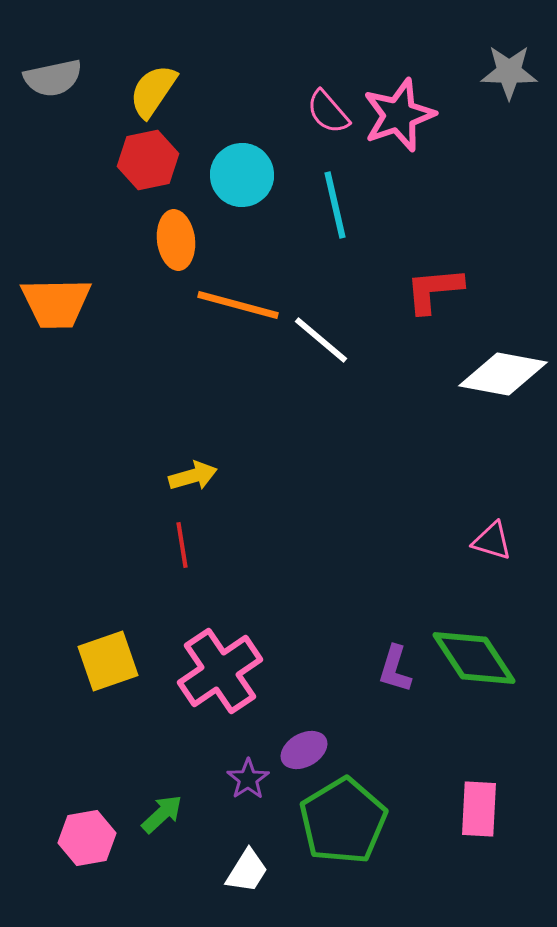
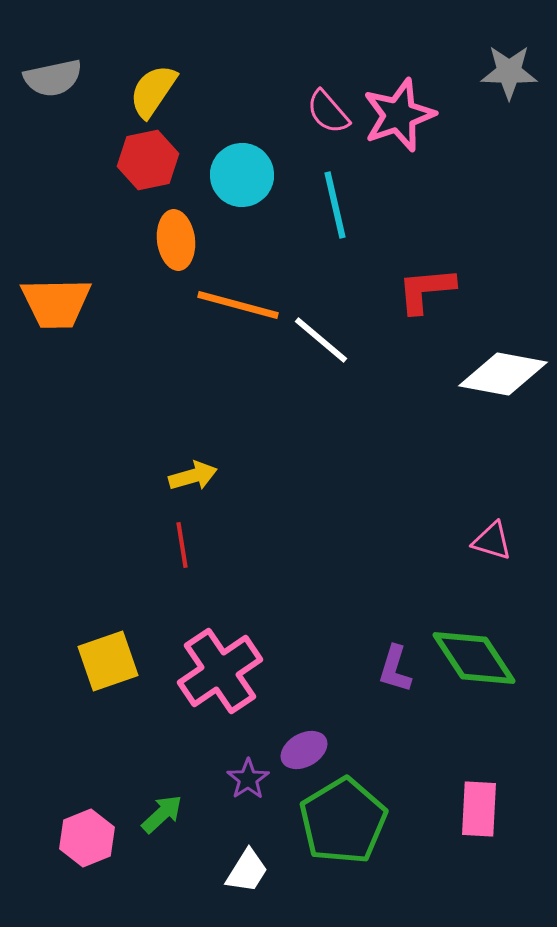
red L-shape: moved 8 px left
pink hexagon: rotated 12 degrees counterclockwise
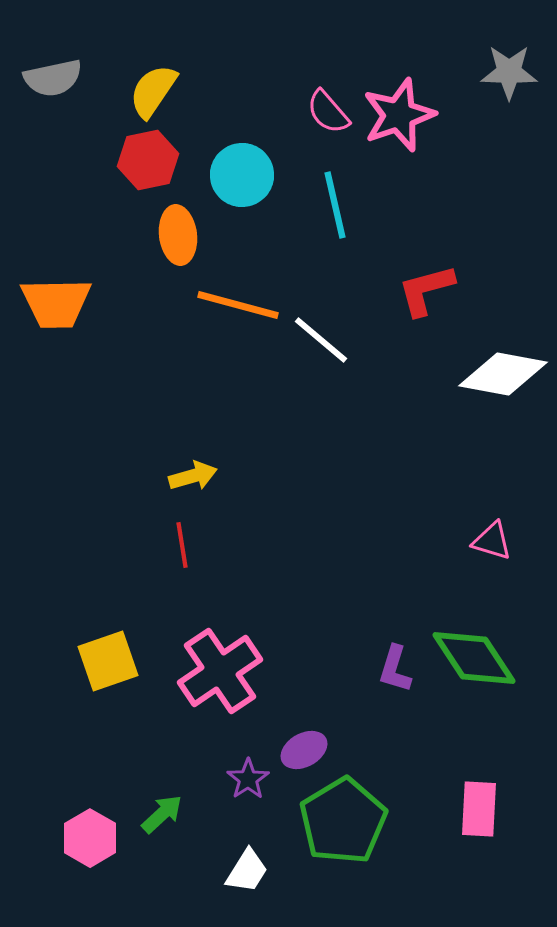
orange ellipse: moved 2 px right, 5 px up
red L-shape: rotated 10 degrees counterclockwise
pink hexagon: moved 3 px right; rotated 8 degrees counterclockwise
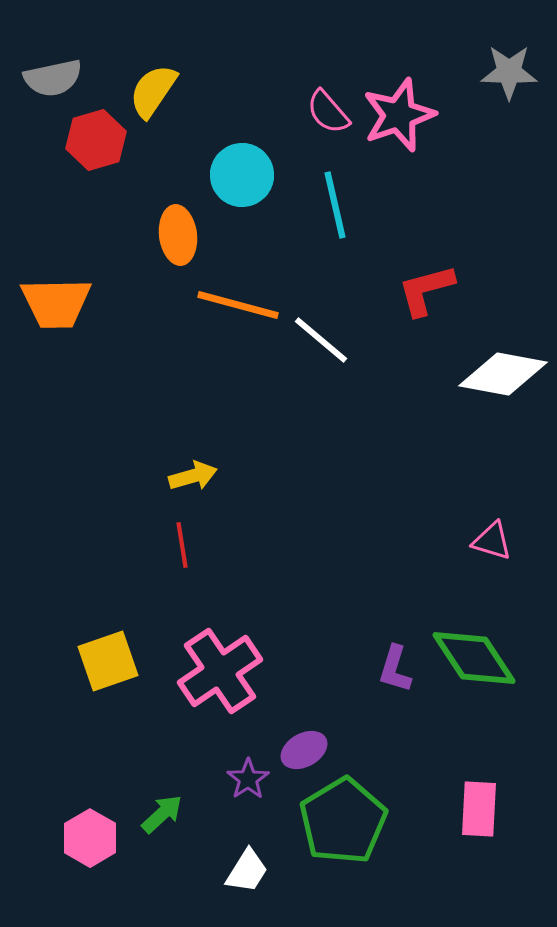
red hexagon: moved 52 px left, 20 px up; rotated 4 degrees counterclockwise
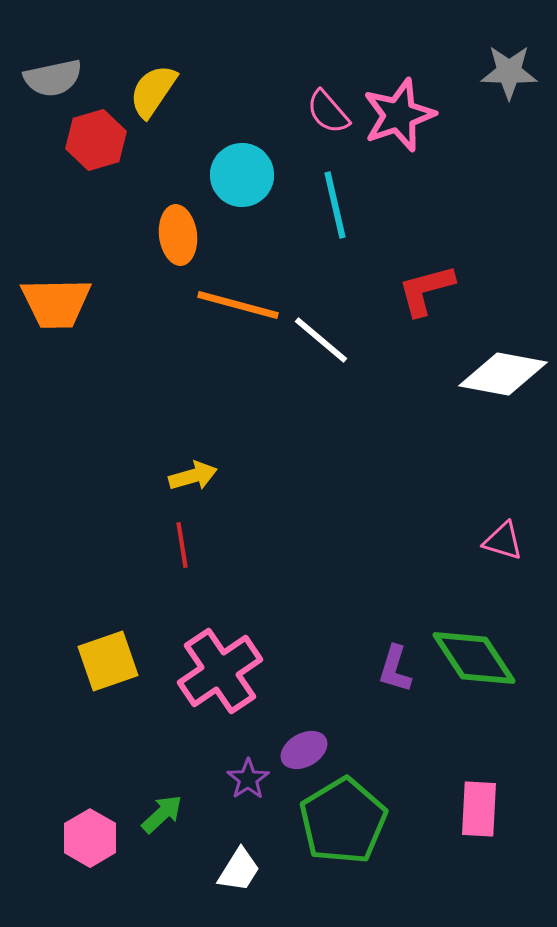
pink triangle: moved 11 px right
white trapezoid: moved 8 px left, 1 px up
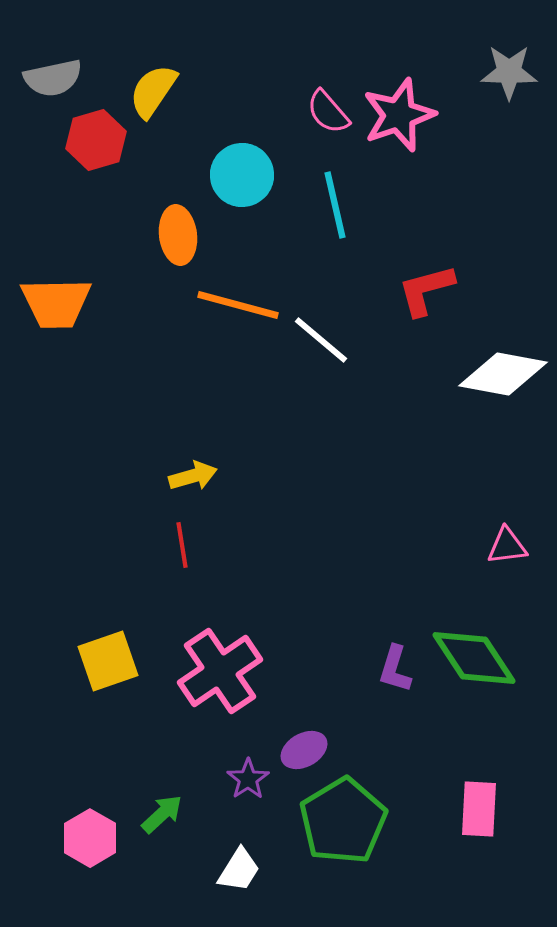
pink triangle: moved 4 px right, 5 px down; rotated 24 degrees counterclockwise
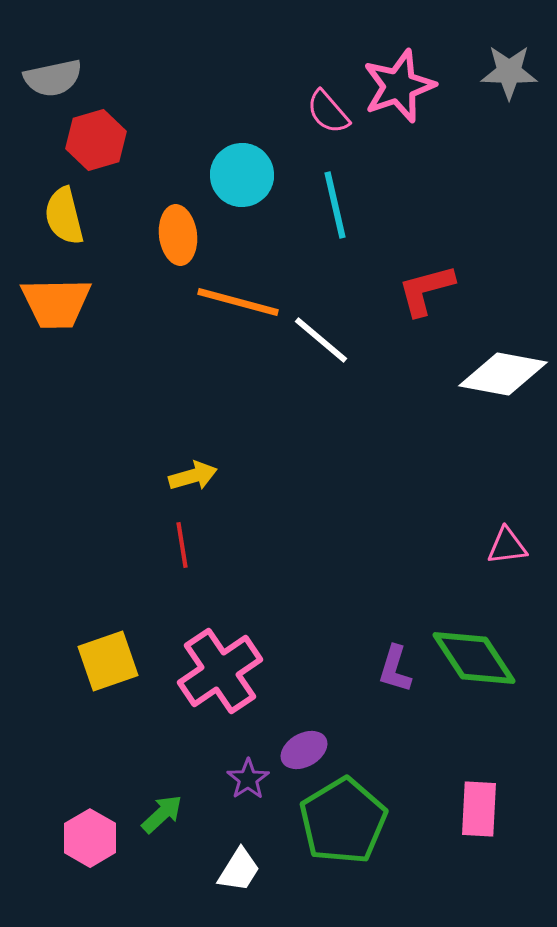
yellow semicircle: moved 89 px left, 125 px down; rotated 48 degrees counterclockwise
pink star: moved 29 px up
orange line: moved 3 px up
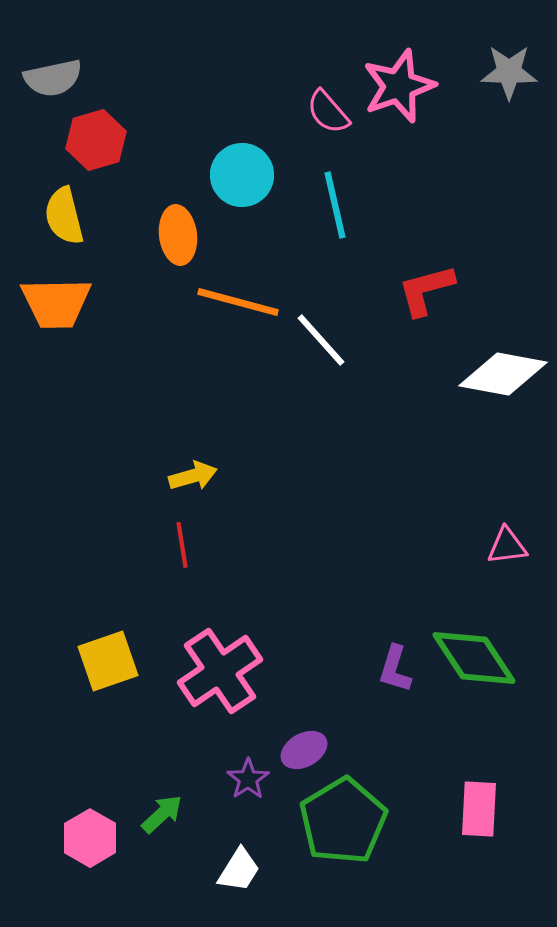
white line: rotated 8 degrees clockwise
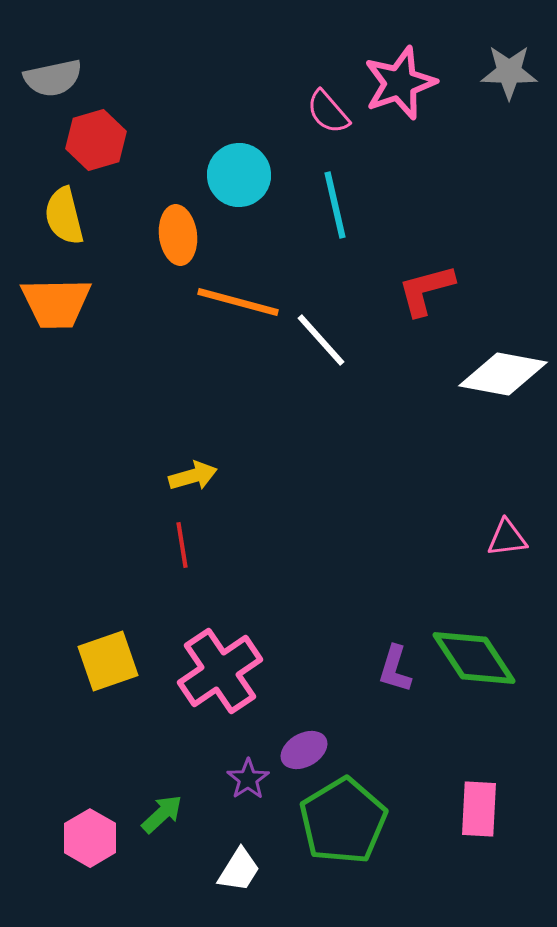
pink star: moved 1 px right, 3 px up
cyan circle: moved 3 px left
pink triangle: moved 8 px up
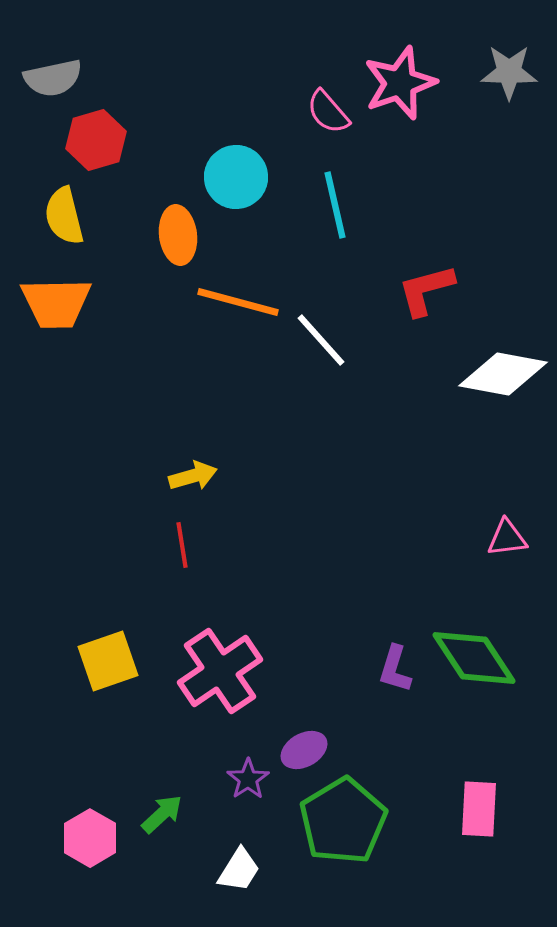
cyan circle: moved 3 px left, 2 px down
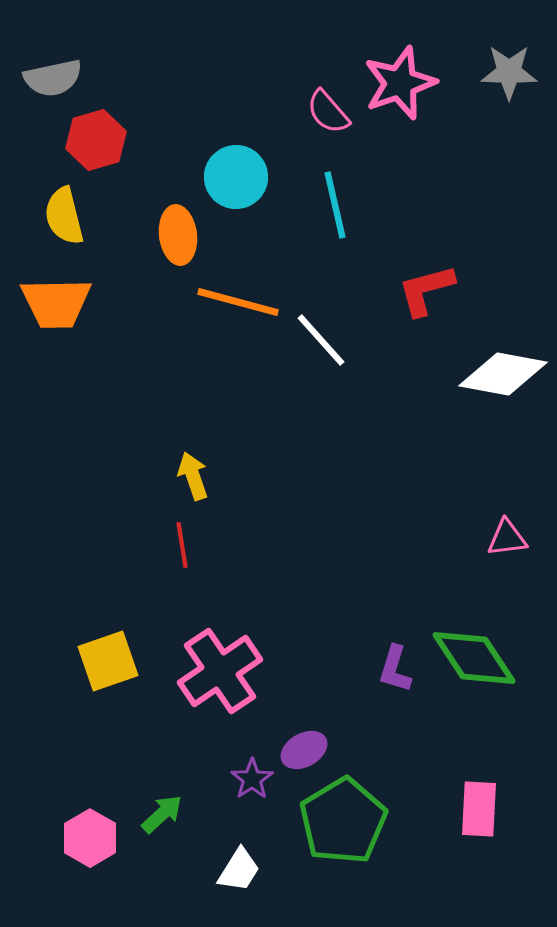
yellow arrow: rotated 93 degrees counterclockwise
purple star: moved 4 px right
